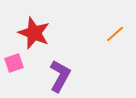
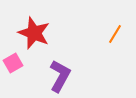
orange line: rotated 18 degrees counterclockwise
pink square: moved 1 px left; rotated 12 degrees counterclockwise
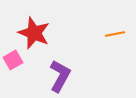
orange line: rotated 48 degrees clockwise
pink square: moved 3 px up
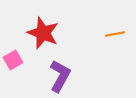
red star: moved 9 px right
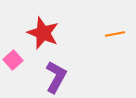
pink square: rotated 12 degrees counterclockwise
purple L-shape: moved 4 px left, 1 px down
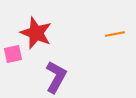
red star: moved 7 px left
pink square: moved 6 px up; rotated 30 degrees clockwise
